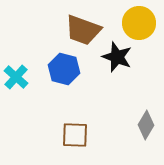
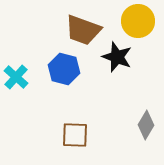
yellow circle: moved 1 px left, 2 px up
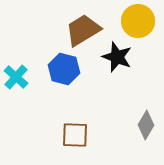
brown trapezoid: rotated 129 degrees clockwise
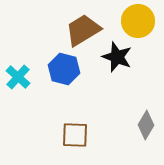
cyan cross: moved 2 px right
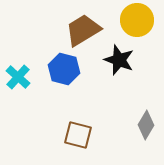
yellow circle: moved 1 px left, 1 px up
black star: moved 2 px right, 3 px down
brown square: moved 3 px right; rotated 12 degrees clockwise
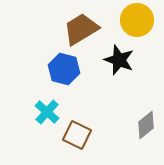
brown trapezoid: moved 2 px left, 1 px up
cyan cross: moved 29 px right, 35 px down
gray diamond: rotated 20 degrees clockwise
brown square: moved 1 px left; rotated 12 degrees clockwise
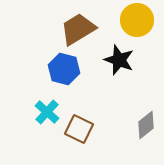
brown trapezoid: moved 3 px left
brown square: moved 2 px right, 6 px up
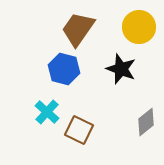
yellow circle: moved 2 px right, 7 px down
brown trapezoid: rotated 24 degrees counterclockwise
black star: moved 2 px right, 9 px down
gray diamond: moved 3 px up
brown square: moved 1 px down
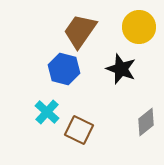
brown trapezoid: moved 2 px right, 2 px down
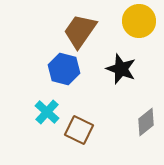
yellow circle: moved 6 px up
